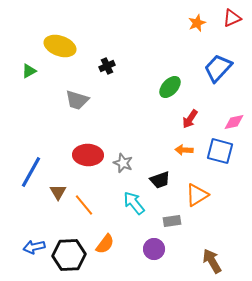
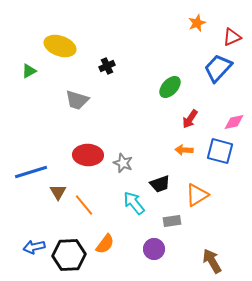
red triangle: moved 19 px down
blue line: rotated 44 degrees clockwise
black trapezoid: moved 4 px down
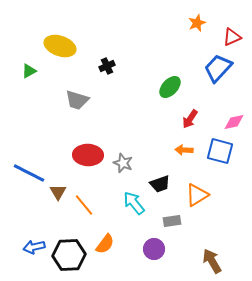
blue line: moved 2 px left, 1 px down; rotated 44 degrees clockwise
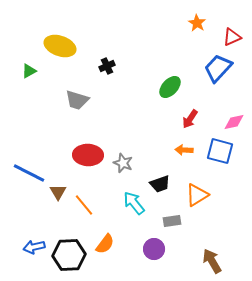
orange star: rotated 18 degrees counterclockwise
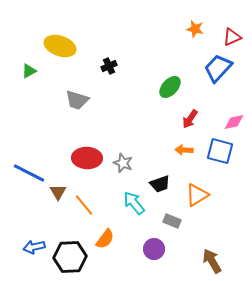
orange star: moved 2 px left, 6 px down; rotated 18 degrees counterclockwise
black cross: moved 2 px right
red ellipse: moved 1 px left, 3 px down
gray rectangle: rotated 30 degrees clockwise
orange semicircle: moved 5 px up
black hexagon: moved 1 px right, 2 px down
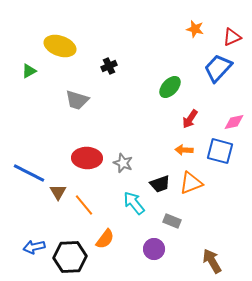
orange triangle: moved 6 px left, 12 px up; rotated 10 degrees clockwise
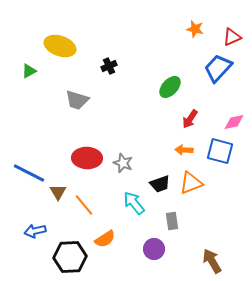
gray rectangle: rotated 60 degrees clockwise
orange semicircle: rotated 20 degrees clockwise
blue arrow: moved 1 px right, 16 px up
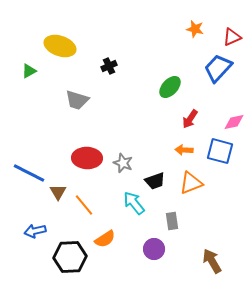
black trapezoid: moved 5 px left, 3 px up
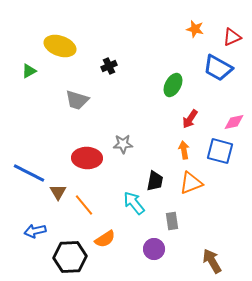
blue trapezoid: rotated 104 degrees counterclockwise
green ellipse: moved 3 px right, 2 px up; rotated 15 degrees counterclockwise
orange arrow: rotated 78 degrees clockwise
gray star: moved 19 px up; rotated 24 degrees counterclockwise
black trapezoid: rotated 60 degrees counterclockwise
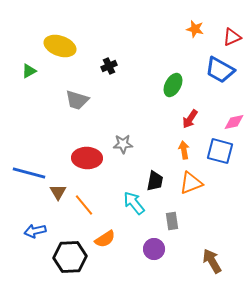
blue trapezoid: moved 2 px right, 2 px down
blue line: rotated 12 degrees counterclockwise
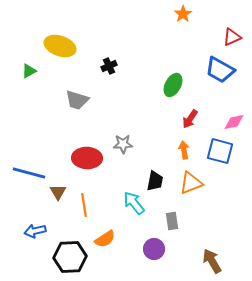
orange star: moved 12 px left, 15 px up; rotated 24 degrees clockwise
orange line: rotated 30 degrees clockwise
